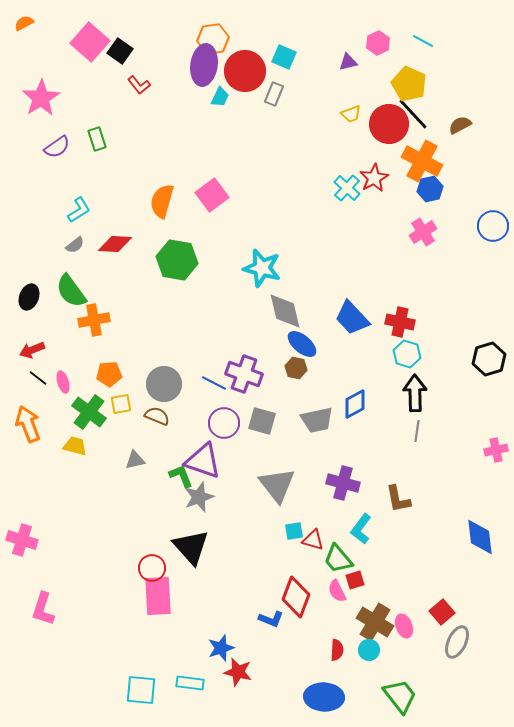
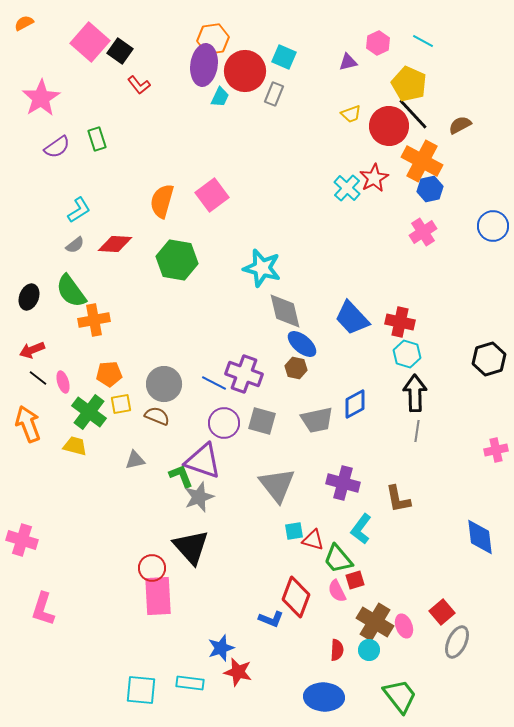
red circle at (389, 124): moved 2 px down
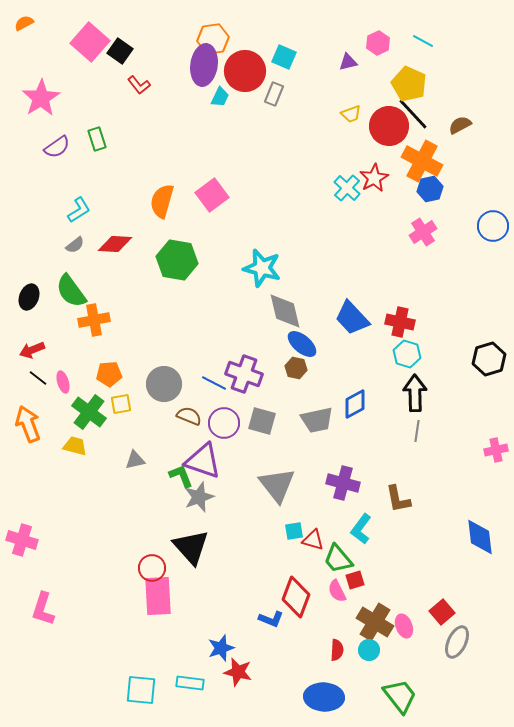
brown semicircle at (157, 416): moved 32 px right
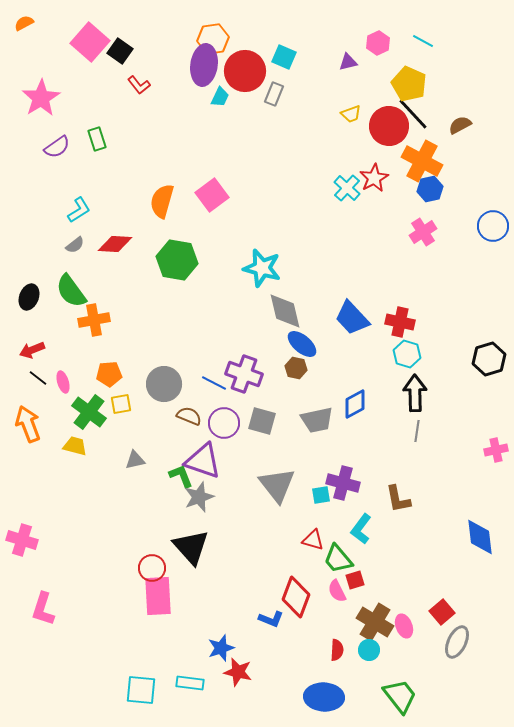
cyan square at (294, 531): moved 27 px right, 36 px up
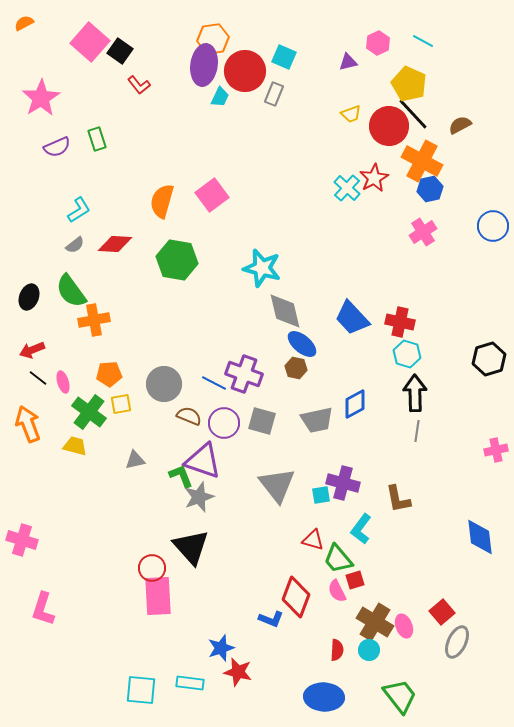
purple semicircle at (57, 147): rotated 12 degrees clockwise
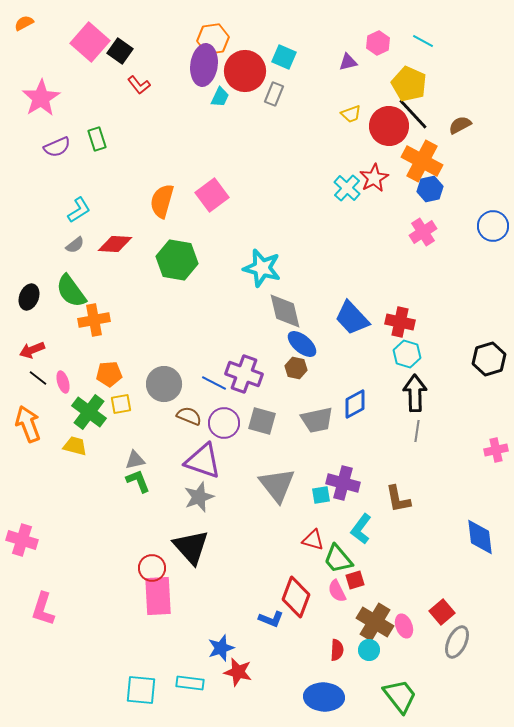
green L-shape at (181, 476): moved 43 px left, 5 px down
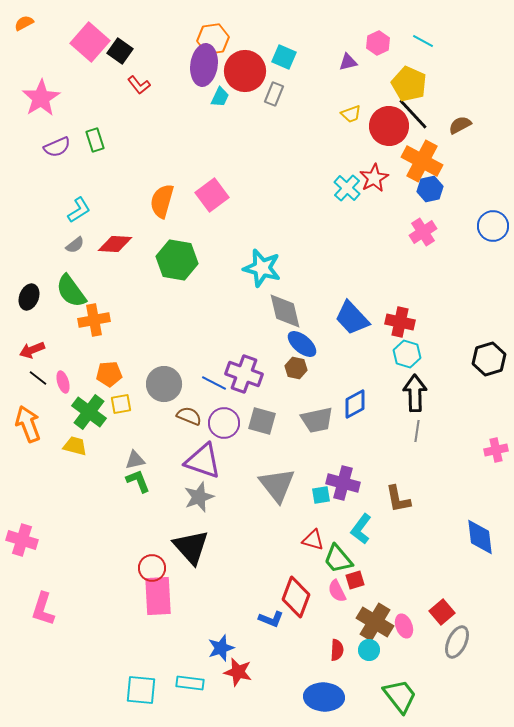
green rectangle at (97, 139): moved 2 px left, 1 px down
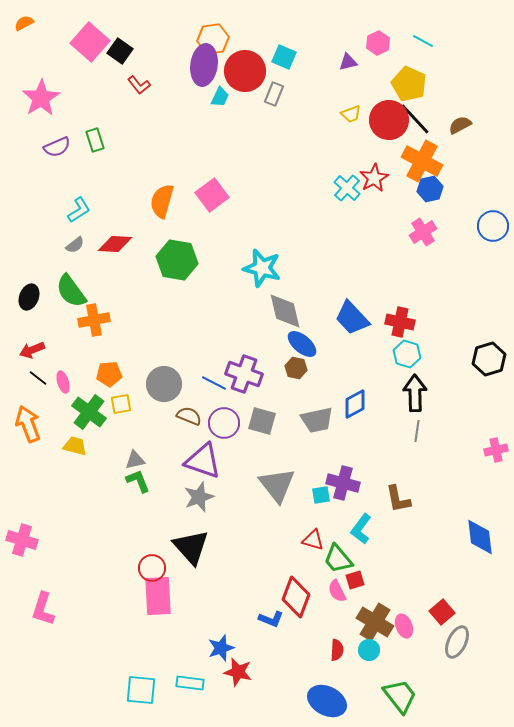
black line at (413, 114): moved 2 px right, 5 px down
red circle at (389, 126): moved 6 px up
blue ellipse at (324, 697): moved 3 px right, 4 px down; rotated 24 degrees clockwise
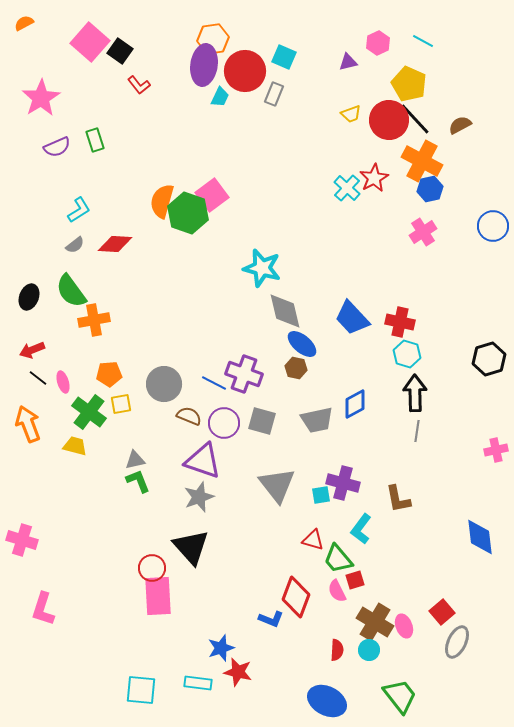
green hexagon at (177, 260): moved 11 px right, 47 px up; rotated 9 degrees clockwise
cyan rectangle at (190, 683): moved 8 px right
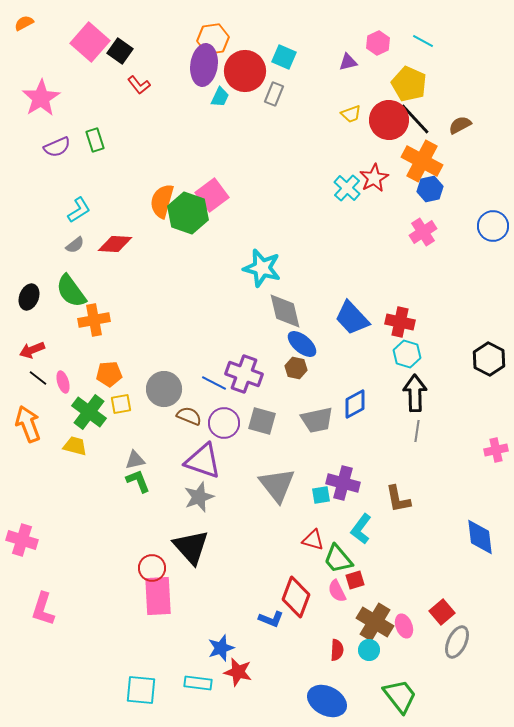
black hexagon at (489, 359): rotated 16 degrees counterclockwise
gray circle at (164, 384): moved 5 px down
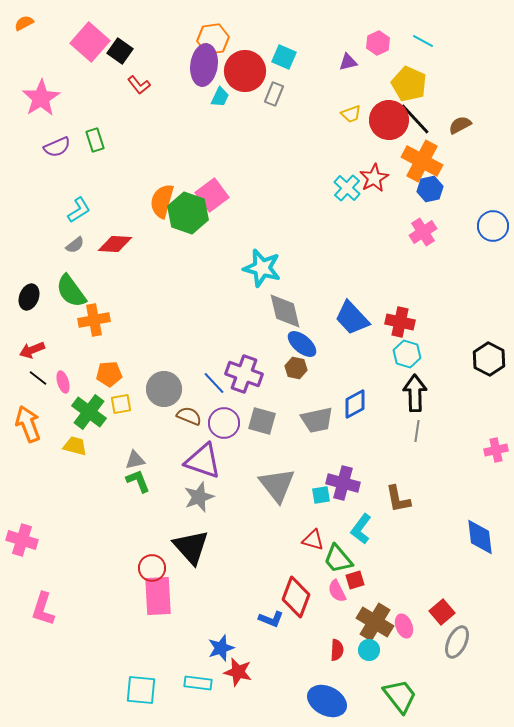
blue line at (214, 383): rotated 20 degrees clockwise
